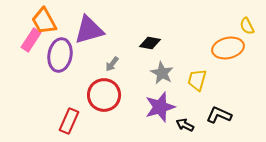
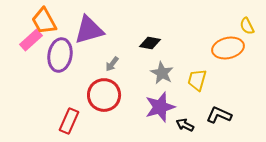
pink rectangle: rotated 15 degrees clockwise
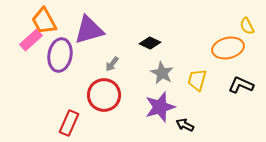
black diamond: rotated 15 degrees clockwise
black L-shape: moved 22 px right, 30 px up
red rectangle: moved 2 px down
